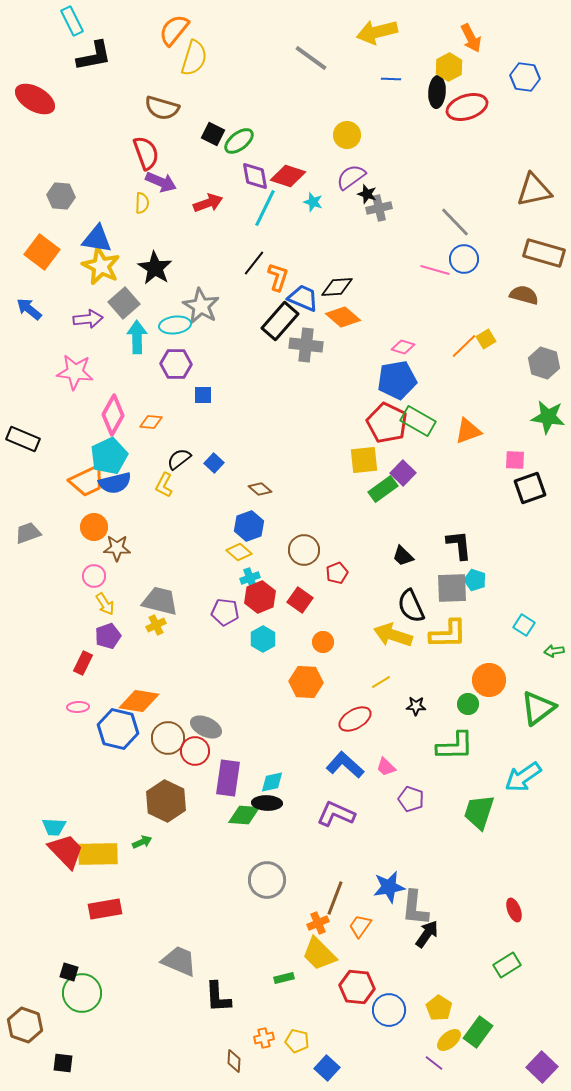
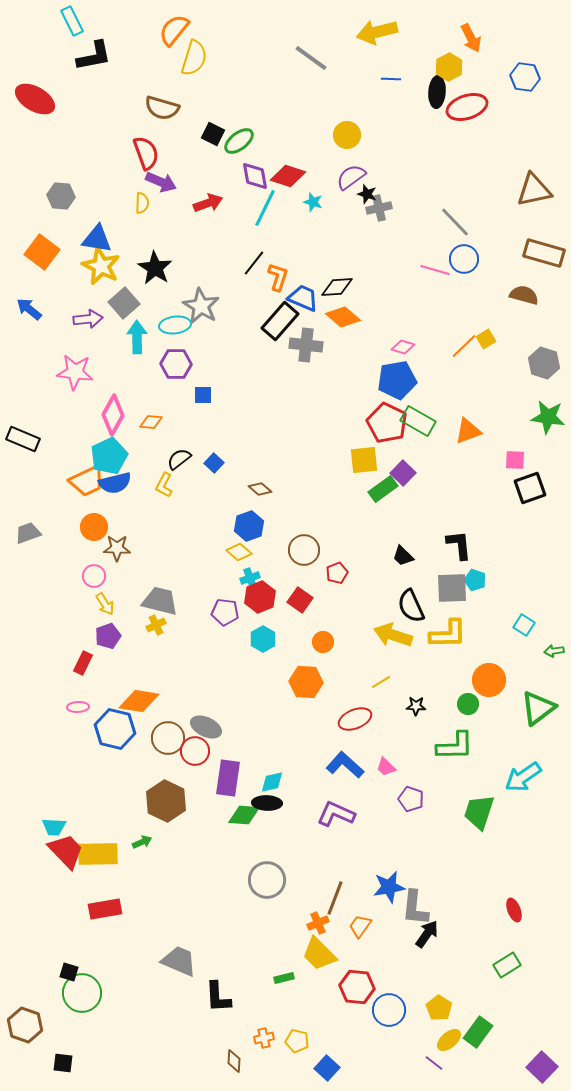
red ellipse at (355, 719): rotated 8 degrees clockwise
blue hexagon at (118, 729): moved 3 px left
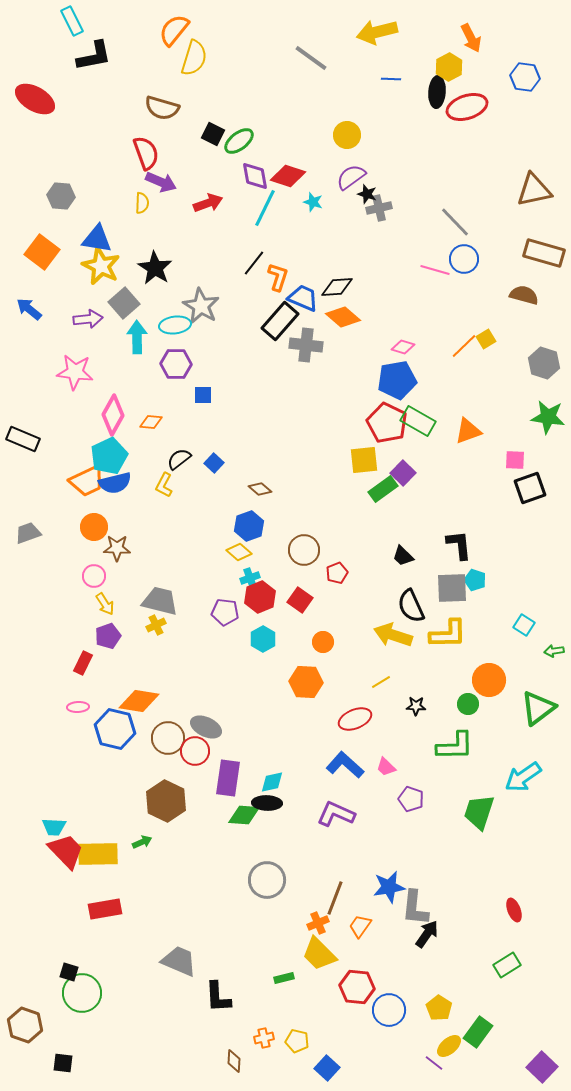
yellow ellipse at (449, 1040): moved 6 px down
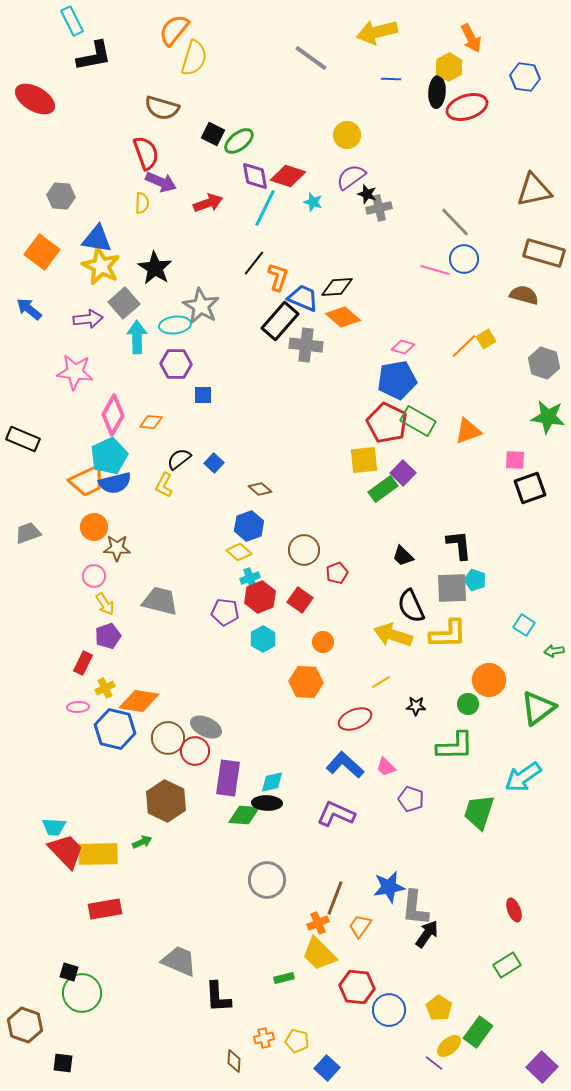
yellow cross at (156, 625): moved 51 px left, 63 px down
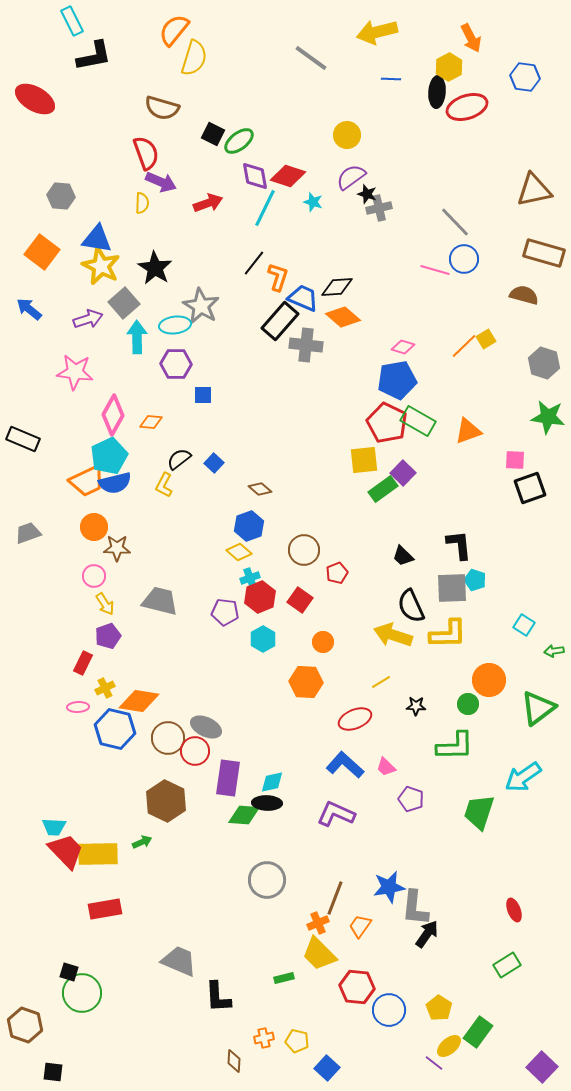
purple arrow at (88, 319): rotated 12 degrees counterclockwise
black square at (63, 1063): moved 10 px left, 9 px down
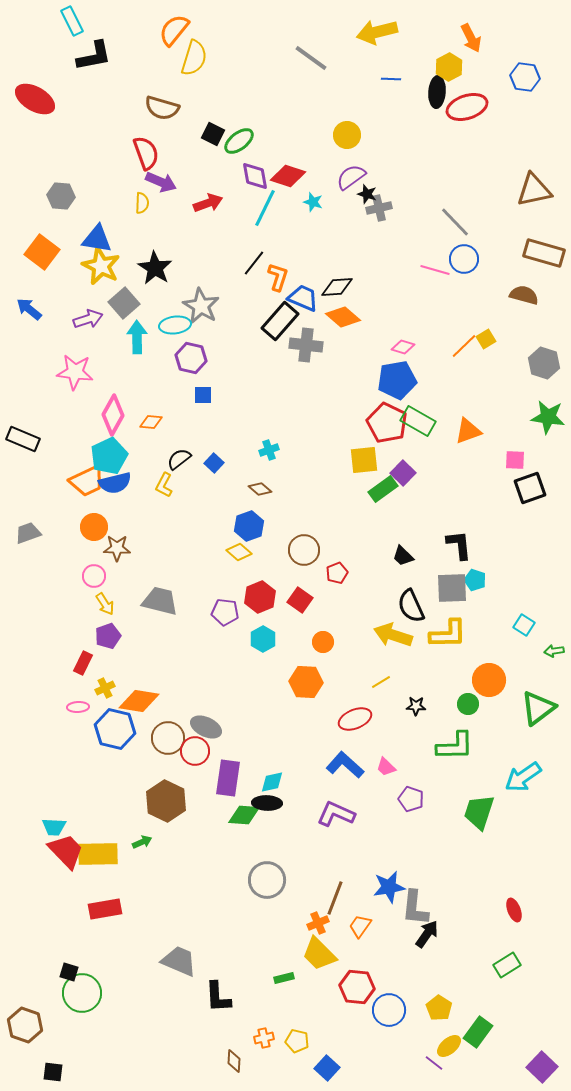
purple hexagon at (176, 364): moved 15 px right, 6 px up; rotated 12 degrees clockwise
cyan cross at (250, 578): moved 19 px right, 128 px up
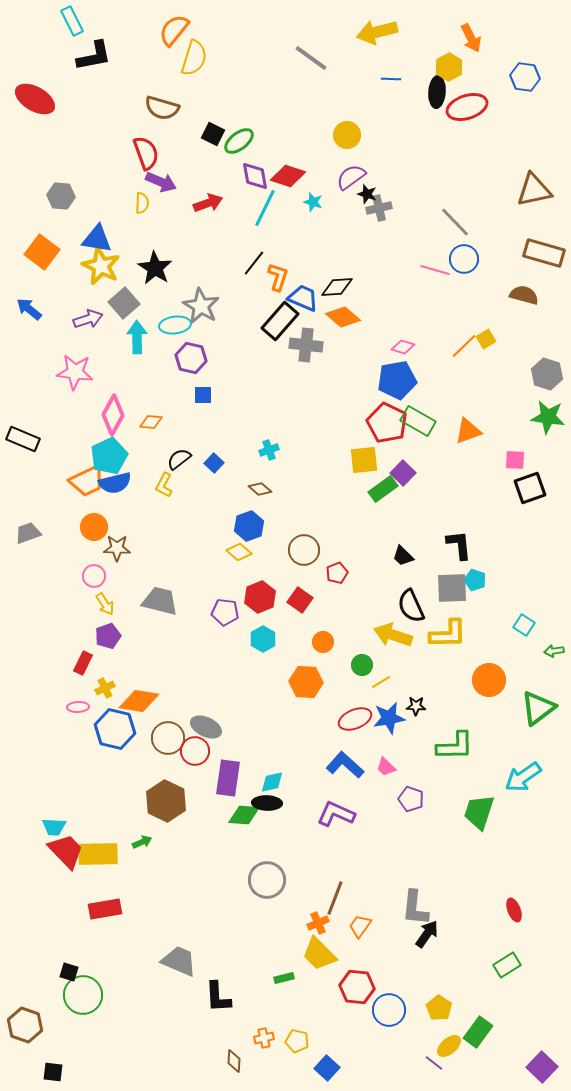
gray hexagon at (544, 363): moved 3 px right, 11 px down
green circle at (468, 704): moved 106 px left, 39 px up
blue star at (389, 887): moved 169 px up
green circle at (82, 993): moved 1 px right, 2 px down
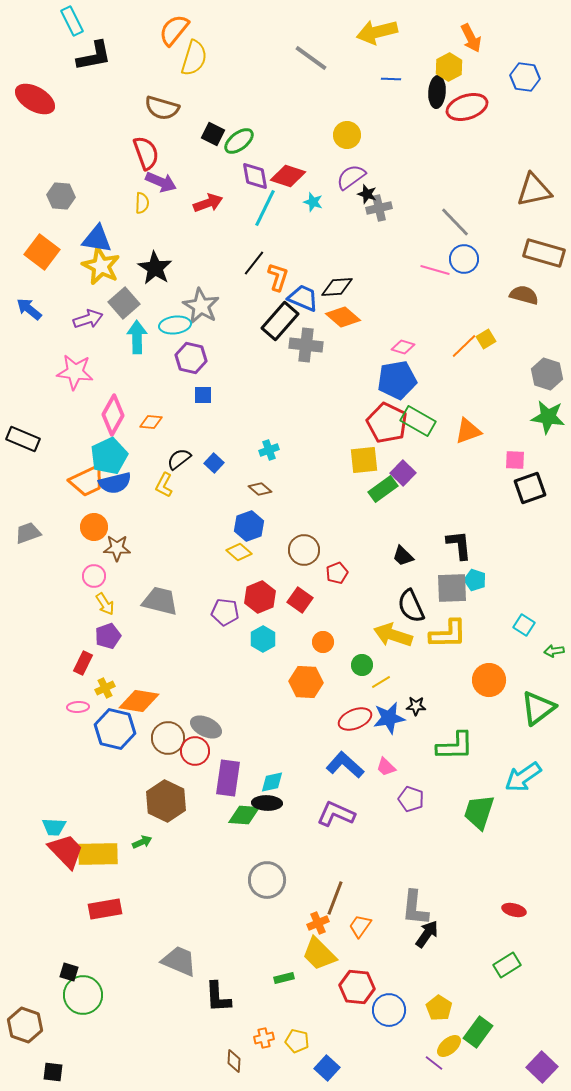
red ellipse at (514, 910): rotated 55 degrees counterclockwise
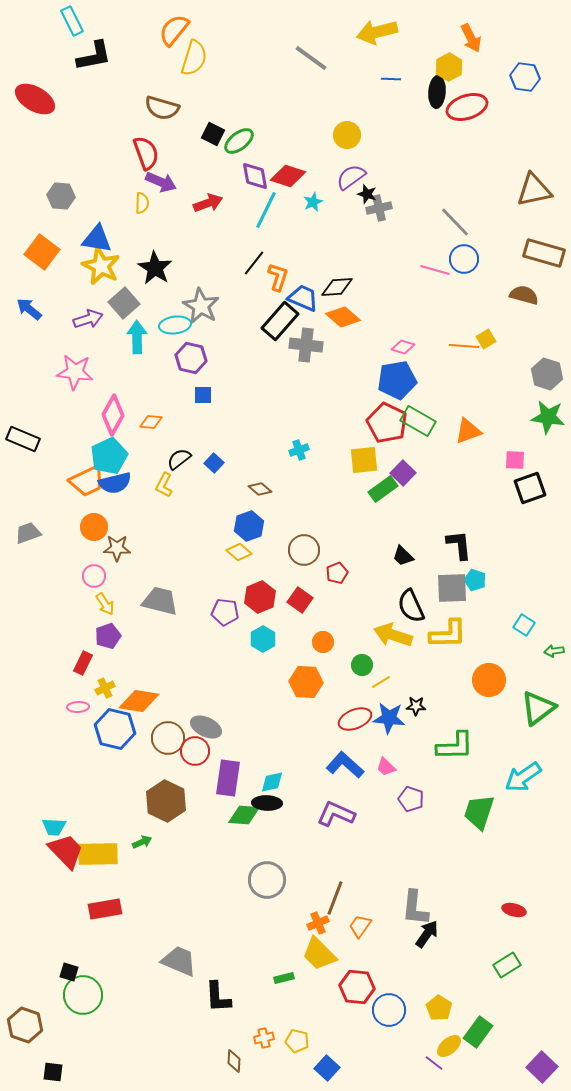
cyan star at (313, 202): rotated 30 degrees clockwise
cyan line at (265, 208): moved 1 px right, 2 px down
orange line at (464, 346): rotated 48 degrees clockwise
cyan cross at (269, 450): moved 30 px right
blue star at (389, 718): rotated 16 degrees clockwise
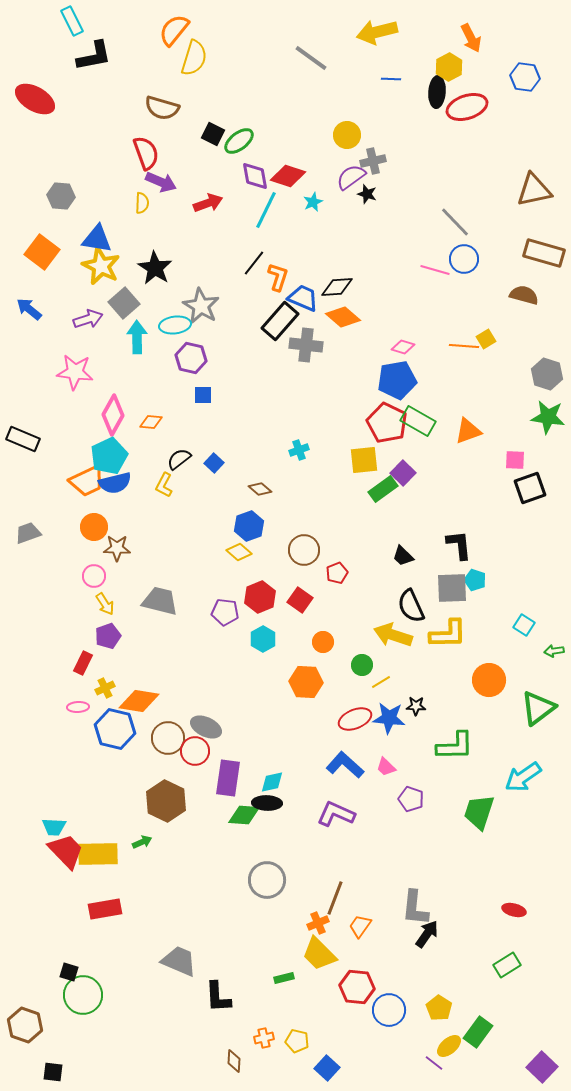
gray cross at (379, 208): moved 6 px left, 47 px up
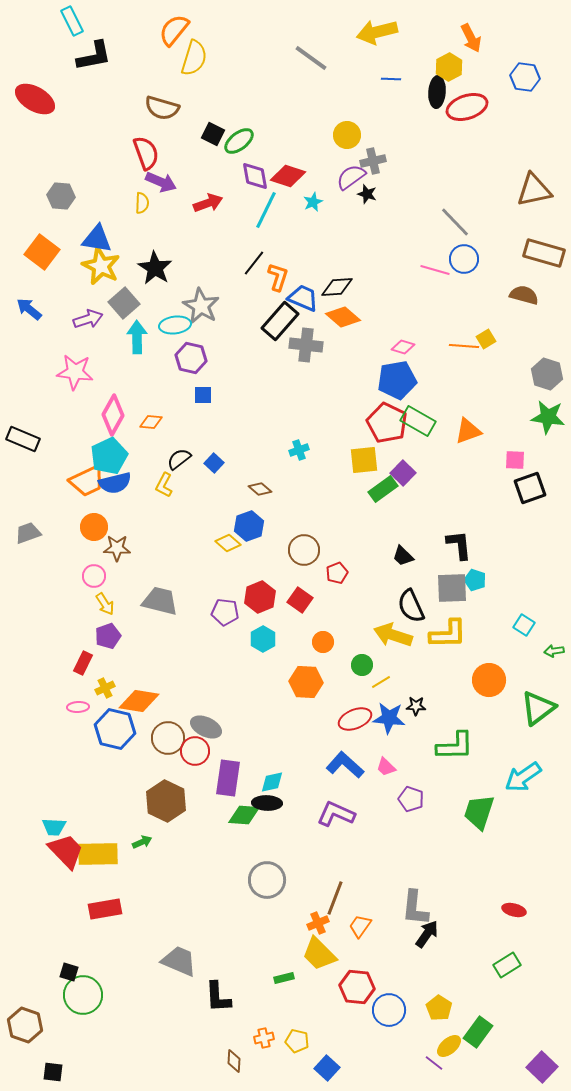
yellow diamond at (239, 552): moved 11 px left, 9 px up
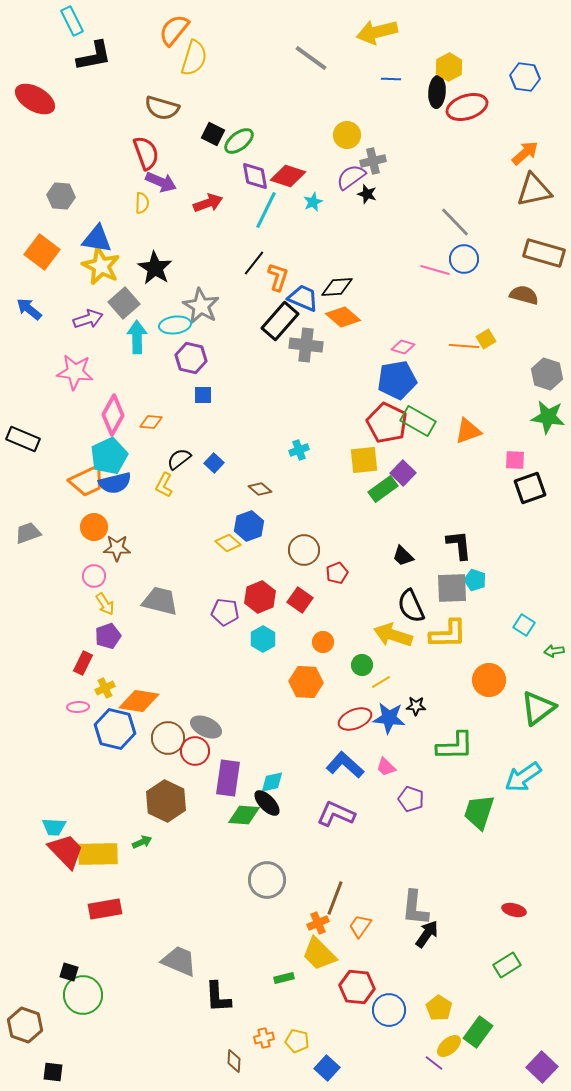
orange arrow at (471, 38): moved 54 px right, 115 px down; rotated 104 degrees counterclockwise
black ellipse at (267, 803): rotated 44 degrees clockwise
